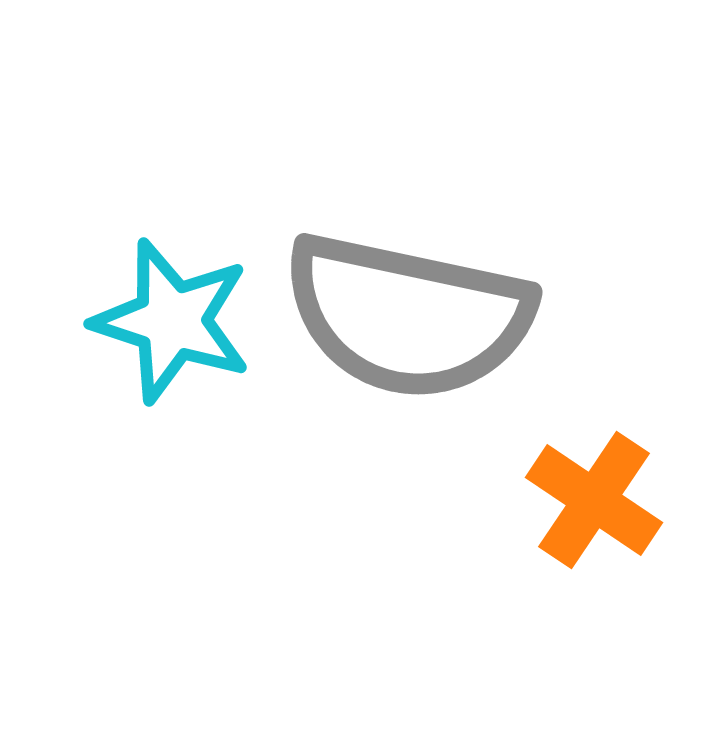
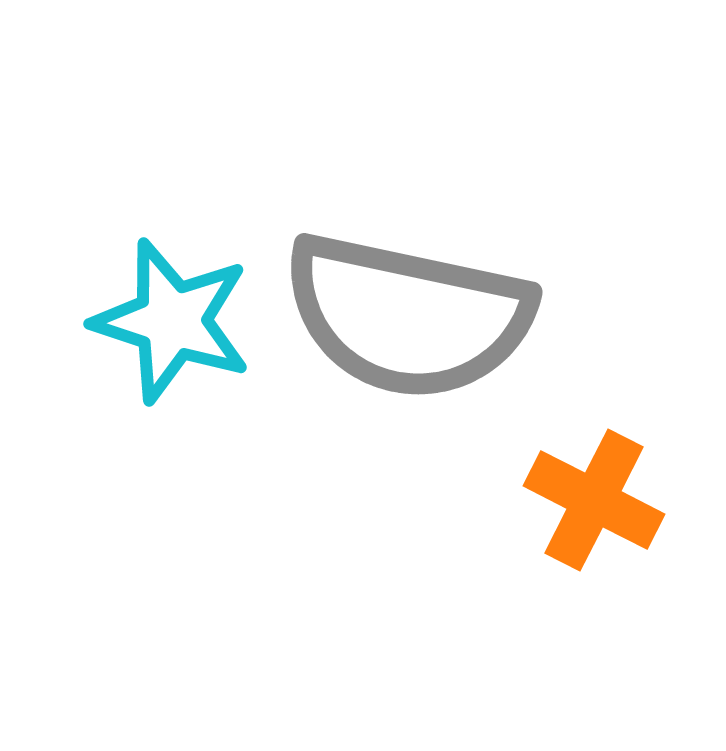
orange cross: rotated 7 degrees counterclockwise
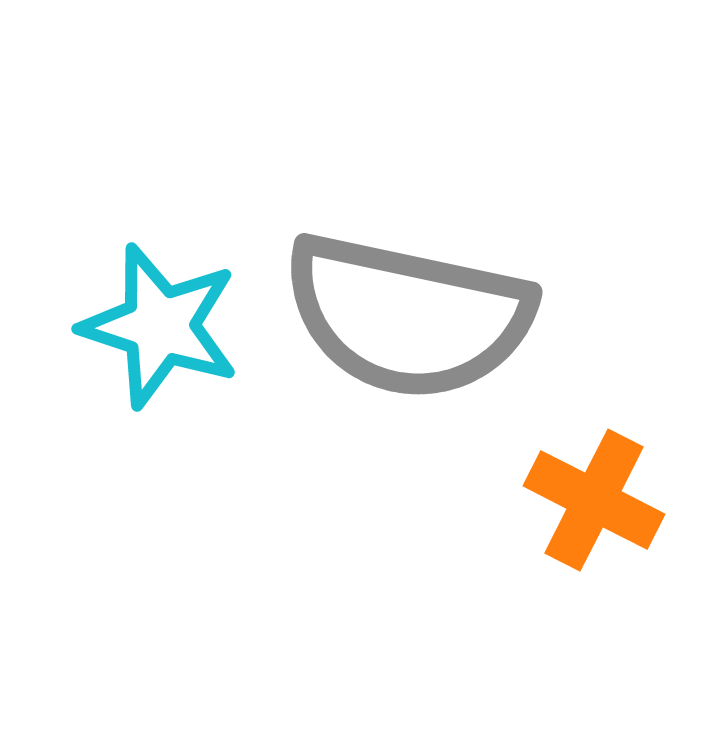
cyan star: moved 12 px left, 5 px down
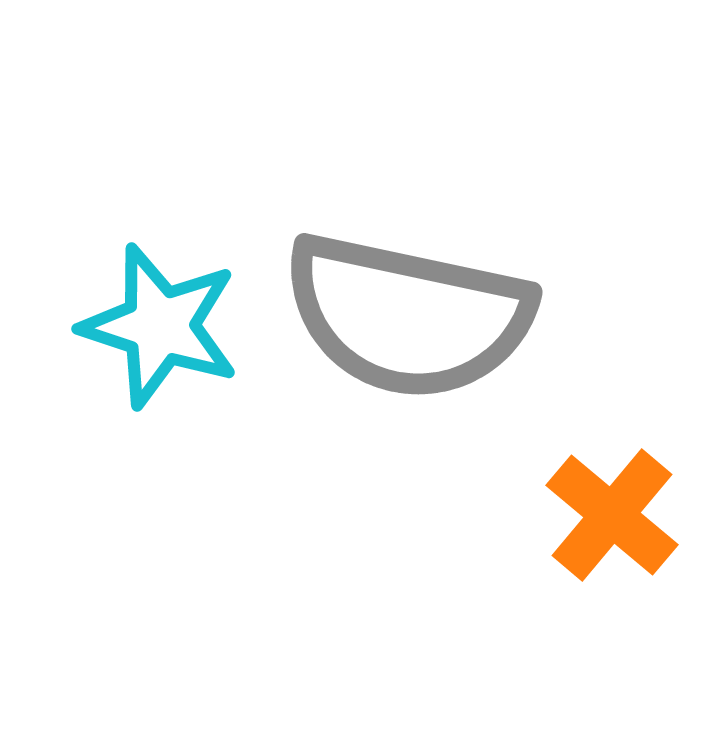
orange cross: moved 18 px right, 15 px down; rotated 13 degrees clockwise
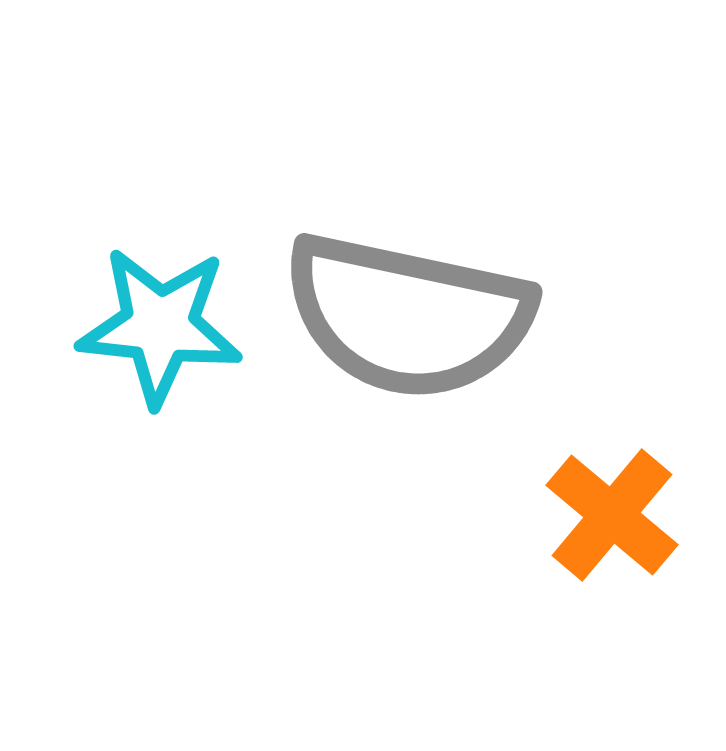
cyan star: rotated 12 degrees counterclockwise
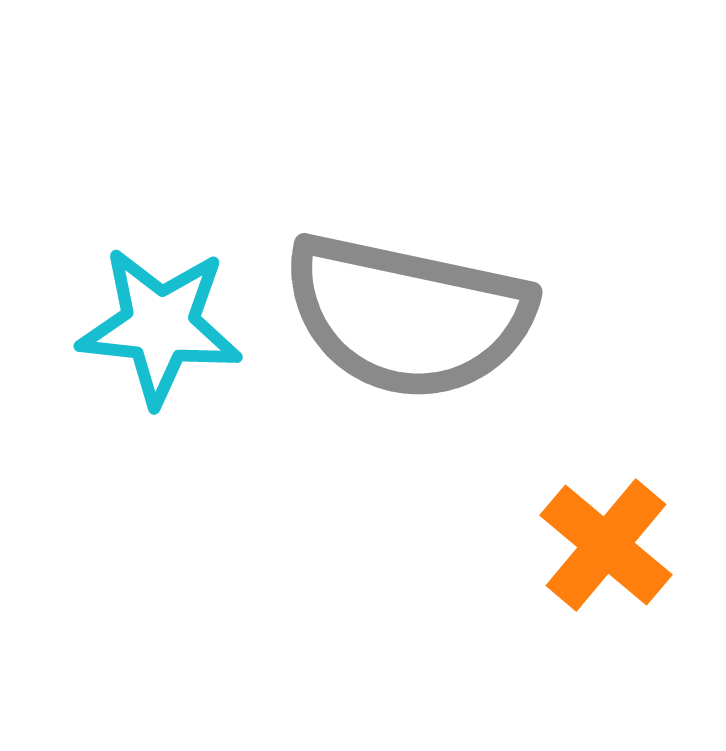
orange cross: moved 6 px left, 30 px down
